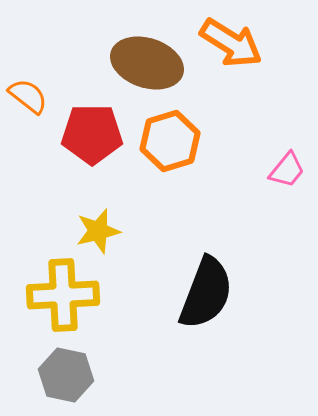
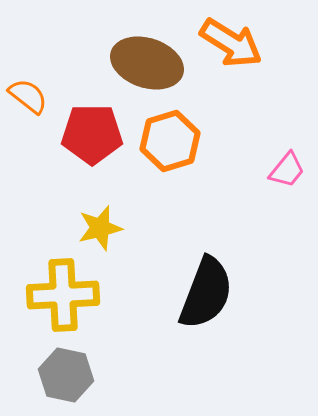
yellow star: moved 2 px right, 3 px up
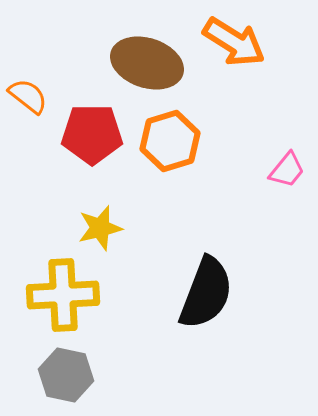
orange arrow: moved 3 px right, 1 px up
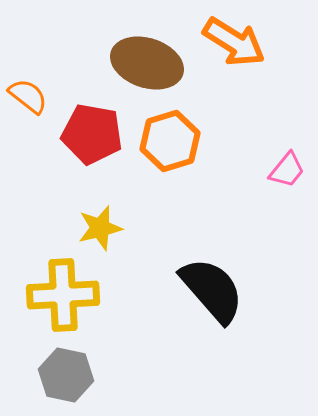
red pentagon: rotated 10 degrees clockwise
black semicircle: moved 6 px right, 3 px up; rotated 62 degrees counterclockwise
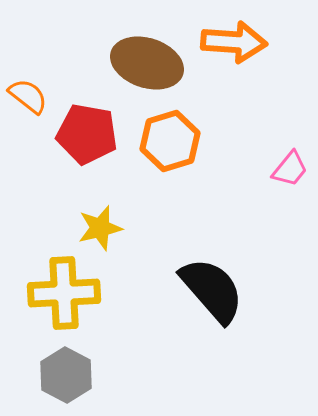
orange arrow: rotated 28 degrees counterclockwise
red pentagon: moved 5 px left
pink trapezoid: moved 3 px right, 1 px up
yellow cross: moved 1 px right, 2 px up
gray hexagon: rotated 16 degrees clockwise
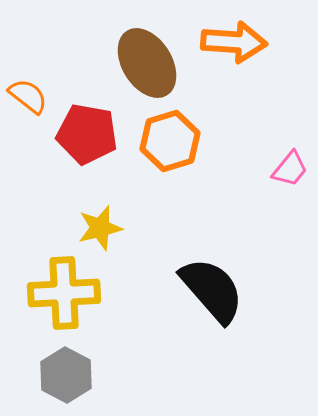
brown ellipse: rotated 40 degrees clockwise
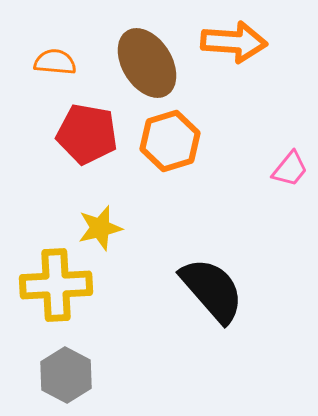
orange semicircle: moved 27 px right, 34 px up; rotated 33 degrees counterclockwise
yellow cross: moved 8 px left, 8 px up
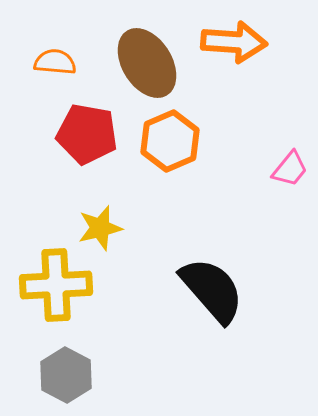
orange hexagon: rotated 6 degrees counterclockwise
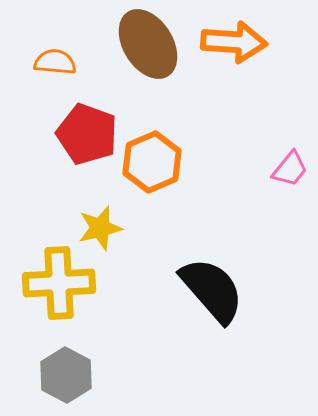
brown ellipse: moved 1 px right, 19 px up
red pentagon: rotated 10 degrees clockwise
orange hexagon: moved 18 px left, 21 px down
yellow cross: moved 3 px right, 2 px up
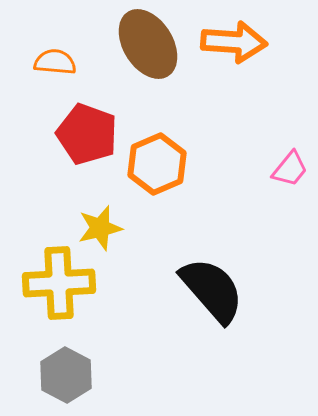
orange hexagon: moved 5 px right, 2 px down
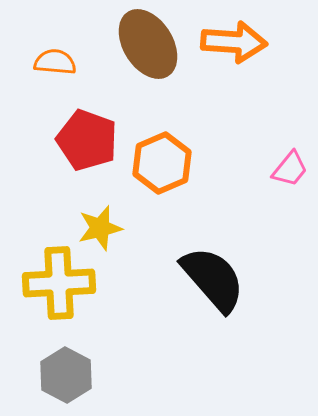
red pentagon: moved 6 px down
orange hexagon: moved 5 px right, 1 px up
black semicircle: moved 1 px right, 11 px up
